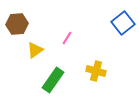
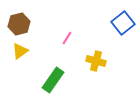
brown hexagon: moved 2 px right; rotated 10 degrees counterclockwise
yellow triangle: moved 15 px left, 1 px down
yellow cross: moved 10 px up
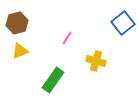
brown hexagon: moved 2 px left, 1 px up
yellow triangle: rotated 12 degrees clockwise
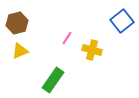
blue square: moved 1 px left, 2 px up
yellow cross: moved 4 px left, 11 px up
